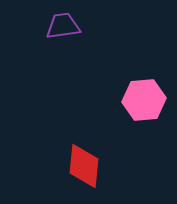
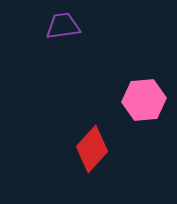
red diamond: moved 8 px right, 17 px up; rotated 36 degrees clockwise
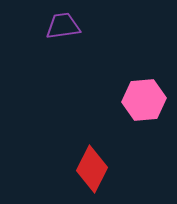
red diamond: moved 20 px down; rotated 15 degrees counterclockwise
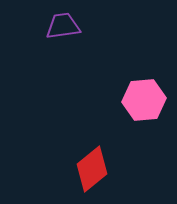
red diamond: rotated 24 degrees clockwise
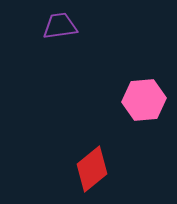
purple trapezoid: moved 3 px left
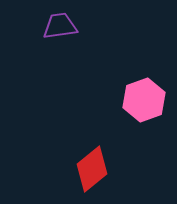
pink hexagon: rotated 15 degrees counterclockwise
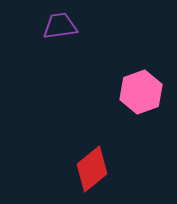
pink hexagon: moved 3 px left, 8 px up
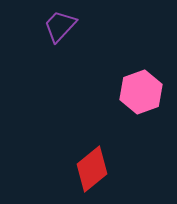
purple trapezoid: rotated 39 degrees counterclockwise
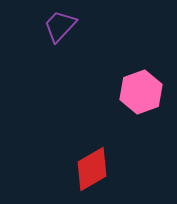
red diamond: rotated 9 degrees clockwise
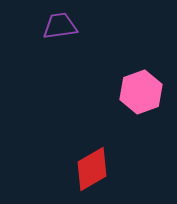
purple trapezoid: rotated 39 degrees clockwise
